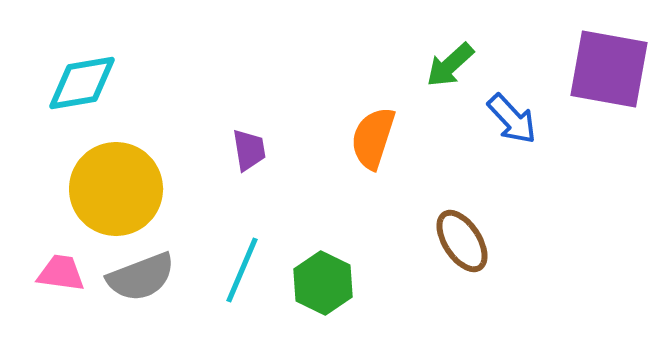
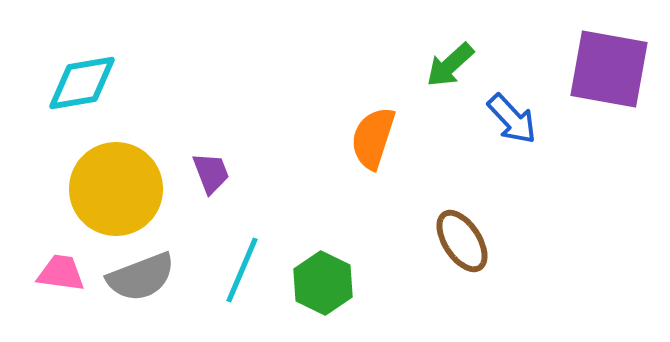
purple trapezoid: moved 38 px left, 23 px down; rotated 12 degrees counterclockwise
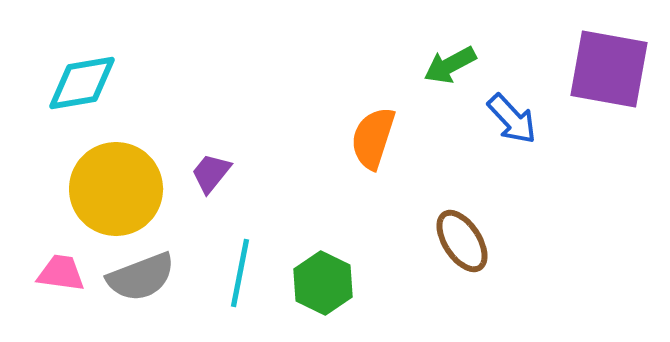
green arrow: rotated 14 degrees clockwise
purple trapezoid: rotated 120 degrees counterclockwise
cyan line: moved 2 px left, 3 px down; rotated 12 degrees counterclockwise
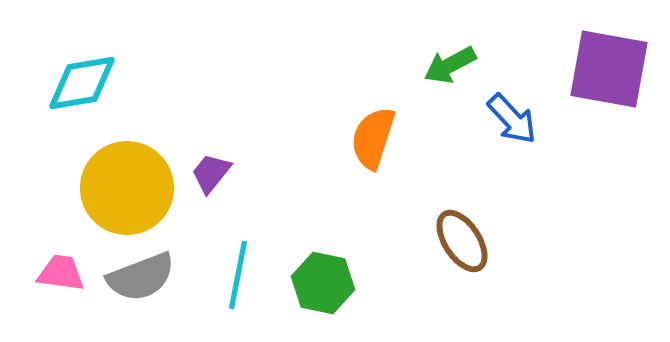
yellow circle: moved 11 px right, 1 px up
cyan line: moved 2 px left, 2 px down
green hexagon: rotated 14 degrees counterclockwise
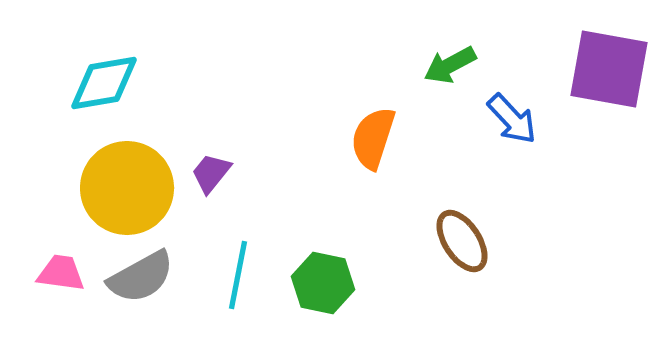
cyan diamond: moved 22 px right
gray semicircle: rotated 8 degrees counterclockwise
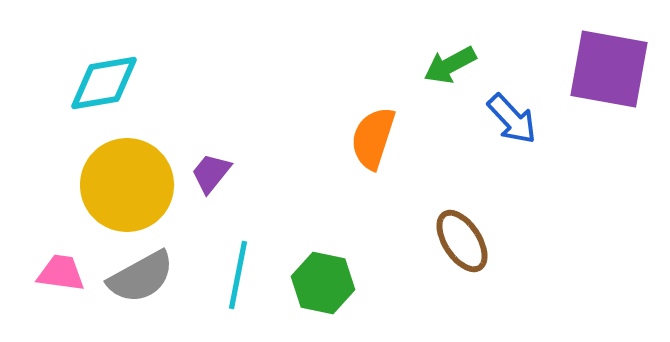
yellow circle: moved 3 px up
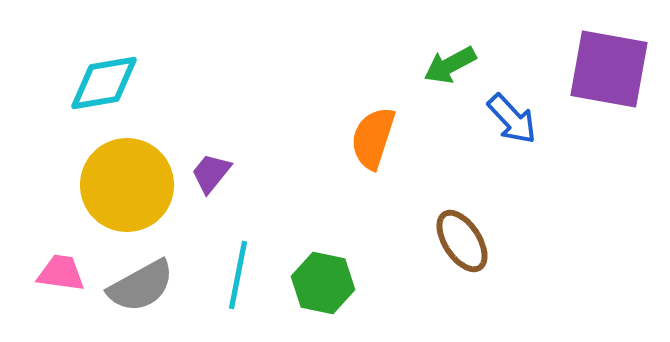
gray semicircle: moved 9 px down
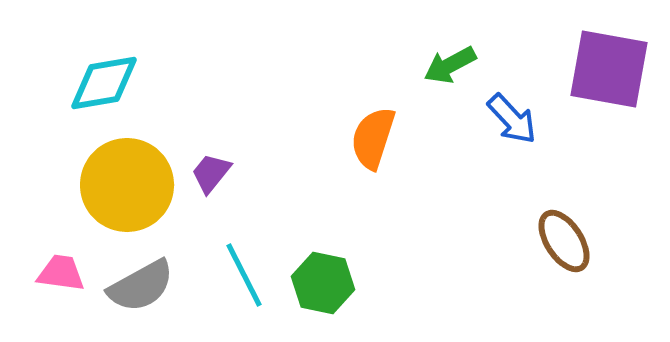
brown ellipse: moved 102 px right
cyan line: moved 6 px right; rotated 38 degrees counterclockwise
